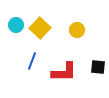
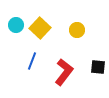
red L-shape: rotated 52 degrees counterclockwise
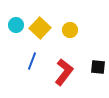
yellow circle: moved 7 px left
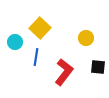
cyan circle: moved 1 px left, 17 px down
yellow circle: moved 16 px right, 8 px down
blue line: moved 4 px right, 4 px up; rotated 12 degrees counterclockwise
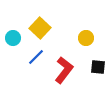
cyan circle: moved 2 px left, 4 px up
blue line: rotated 36 degrees clockwise
red L-shape: moved 2 px up
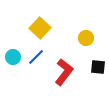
cyan circle: moved 19 px down
red L-shape: moved 2 px down
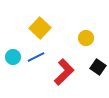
blue line: rotated 18 degrees clockwise
black square: rotated 28 degrees clockwise
red L-shape: rotated 8 degrees clockwise
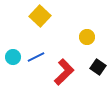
yellow square: moved 12 px up
yellow circle: moved 1 px right, 1 px up
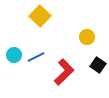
cyan circle: moved 1 px right, 2 px up
black square: moved 2 px up
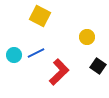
yellow square: rotated 15 degrees counterclockwise
blue line: moved 4 px up
black square: moved 1 px down
red L-shape: moved 5 px left
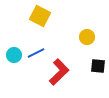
black square: rotated 28 degrees counterclockwise
